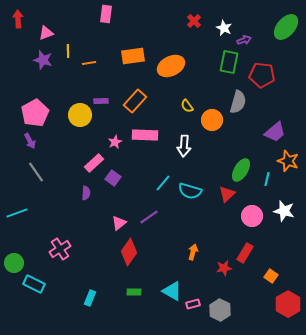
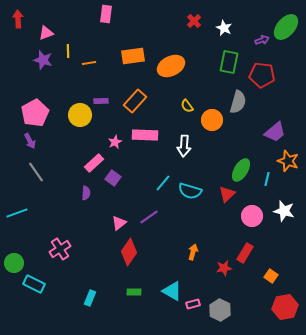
purple arrow at (244, 40): moved 18 px right
red hexagon at (288, 304): moved 3 px left, 3 px down; rotated 20 degrees clockwise
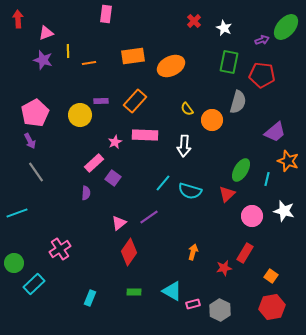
yellow semicircle at (187, 106): moved 3 px down
cyan rectangle at (34, 284): rotated 70 degrees counterclockwise
red hexagon at (285, 307): moved 13 px left
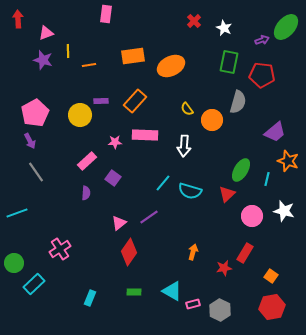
orange line at (89, 63): moved 2 px down
pink star at (115, 142): rotated 24 degrees clockwise
pink rectangle at (94, 163): moved 7 px left, 2 px up
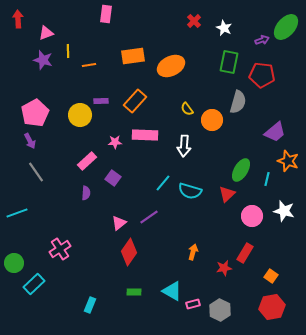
cyan rectangle at (90, 298): moved 7 px down
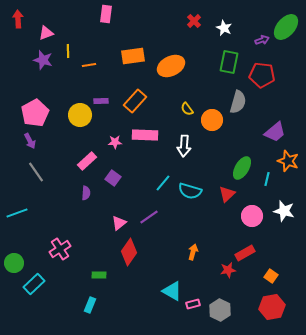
green ellipse at (241, 170): moved 1 px right, 2 px up
red rectangle at (245, 253): rotated 30 degrees clockwise
red star at (224, 268): moved 4 px right, 2 px down
green rectangle at (134, 292): moved 35 px left, 17 px up
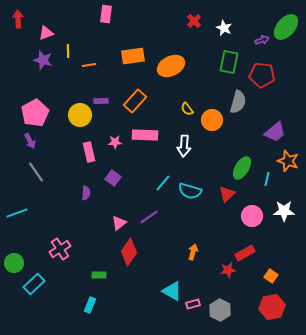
pink rectangle at (87, 161): moved 2 px right, 9 px up; rotated 60 degrees counterclockwise
white star at (284, 211): rotated 15 degrees counterclockwise
